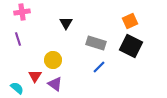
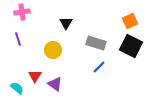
yellow circle: moved 10 px up
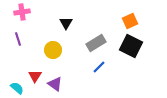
gray rectangle: rotated 48 degrees counterclockwise
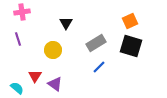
black square: rotated 10 degrees counterclockwise
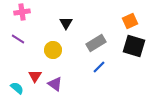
purple line: rotated 40 degrees counterclockwise
black square: moved 3 px right
